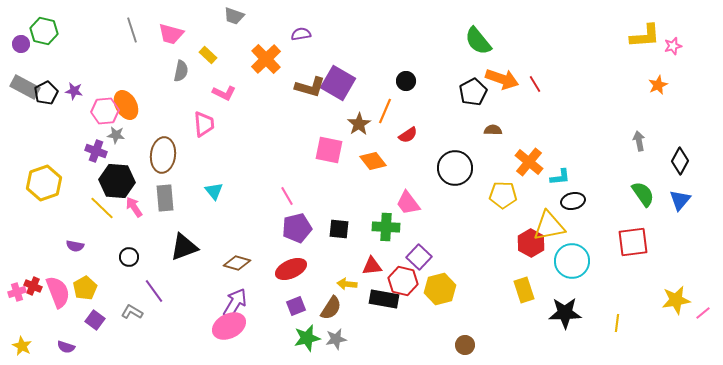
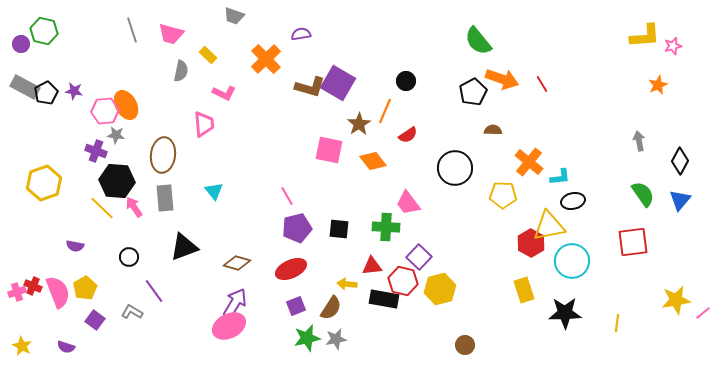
red line at (535, 84): moved 7 px right
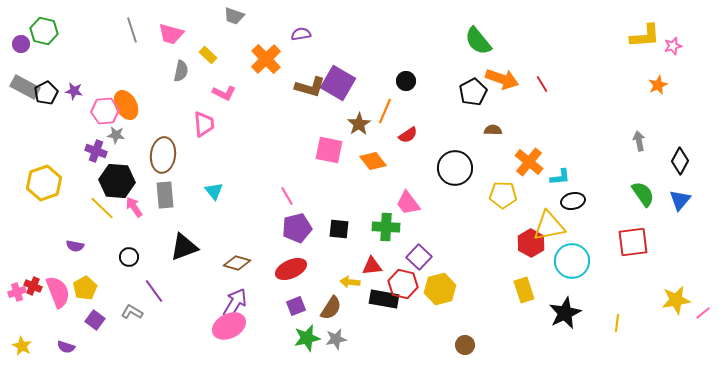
gray rectangle at (165, 198): moved 3 px up
red hexagon at (403, 281): moved 3 px down
yellow arrow at (347, 284): moved 3 px right, 2 px up
black star at (565, 313): rotated 24 degrees counterclockwise
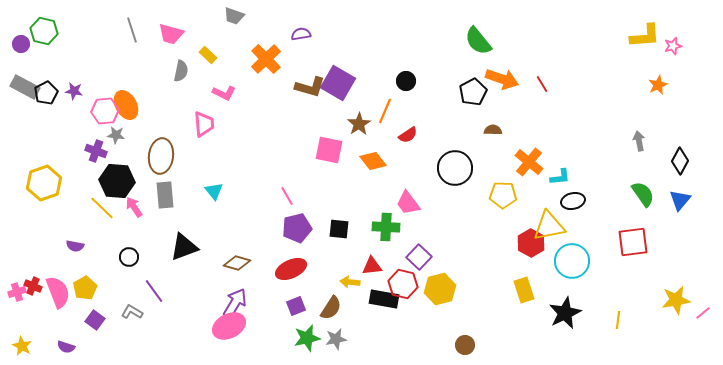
brown ellipse at (163, 155): moved 2 px left, 1 px down
yellow line at (617, 323): moved 1 px right, 3 px up
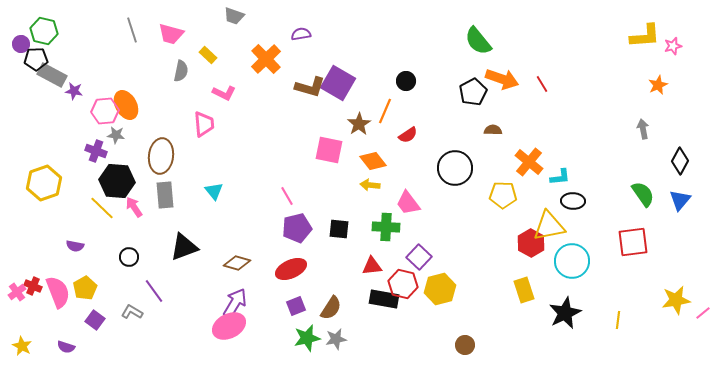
gray rectangle at (25, 87): moved 27 px right, 12 px up
black pentagon at (46, 93): moved 10 px left, 34 px up; rotated 25 degrees clockwise
gray arrow at (639, 141): moved 4 px right, 12 px up
black ellipse at (573, 201): rotated 15 degrees clockwise
yellow arrow at (350, 282): moved 20 px right, 97 px up
pink cross at (17, 292): rotated 18 degrees counterclockwise
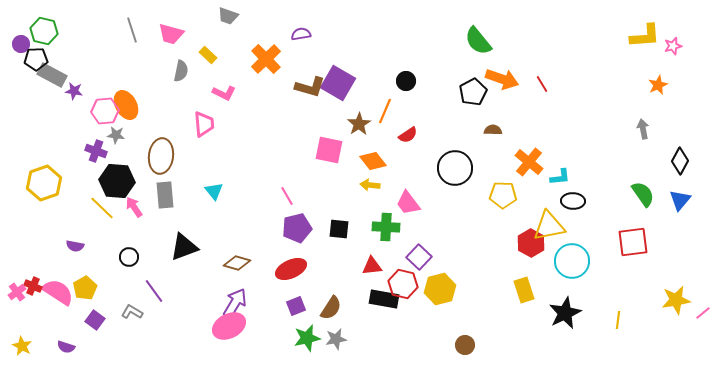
gray trapezoid at (234, 16): moved 6 px left
pink semicircle at (58, 292): rotated 36 degrees counterclockwise
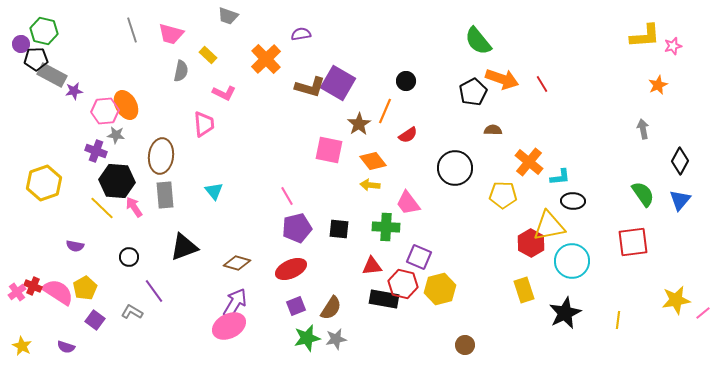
purple star at (74, 91): rotated 18 degrees counterclockwise
purple square at (419, 257): rotated 20 degrees counterclockwise
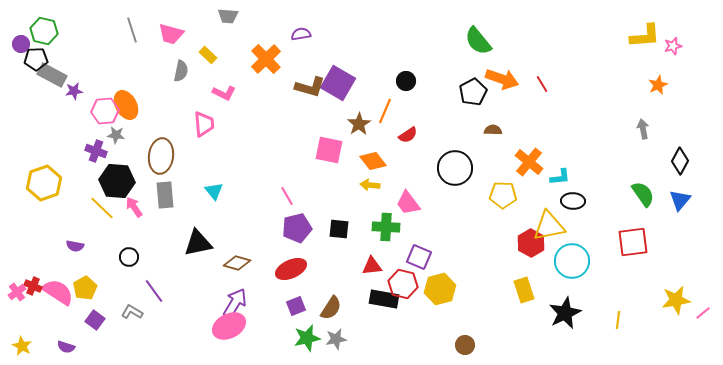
gray trapezoid at (228, 16): rotated 15 degrees counterclockwise
black triangle at (184, 247): moved 14 px right, 4 px up; rotated 8 degrees clockwise
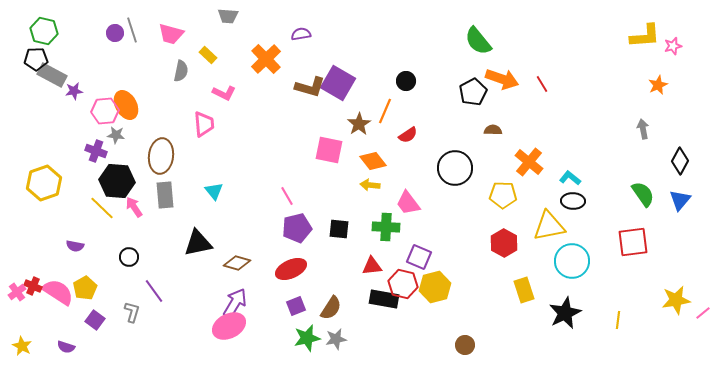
purple circle at (21, 44): moved 94 px right, 11 px up
cyan L-shape at (560, 177): moved 10 px right, 1 px down; rotated 135 degrees counterclockwise
red hexagon at (531, 243): moved 27 px left
yellow hexagon at (440, 289): moved 5 px left, 2 px up
gray L-shape at (132, 312): rotated 75 degrees clockwise
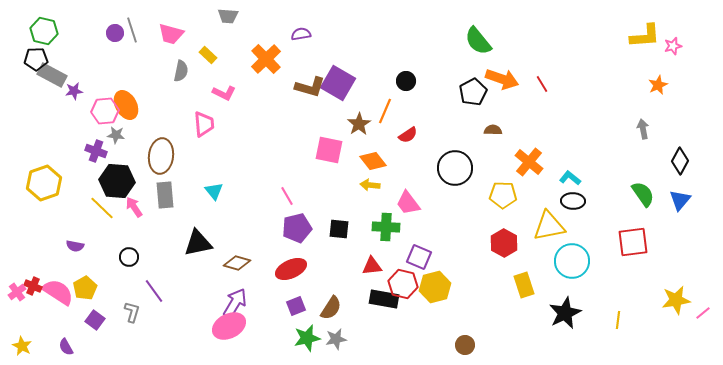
yellow rectangle at (524, 290): moved 5 px up
purple semicircle at (66, 347): rotated 42 degrees clockwise
